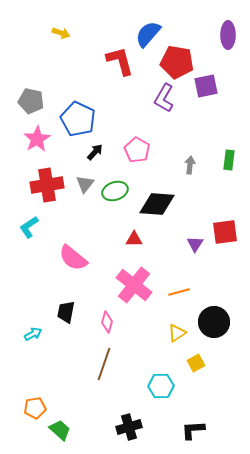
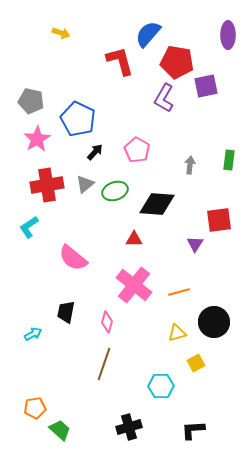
gray triangle: rotated 12 degrees clockwise
red square: moved 6 px left, 12 px up
yellow triangle: rotated 18 degrees clockwise
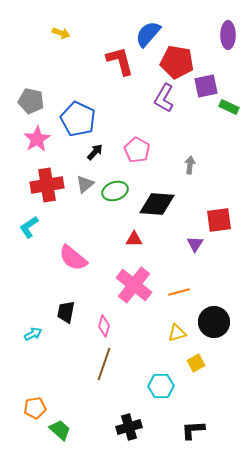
green rectangle: moved 53 px up; rotated 72 degrees counterclockwise
pink diamond: moved 3 px left, 4 px down
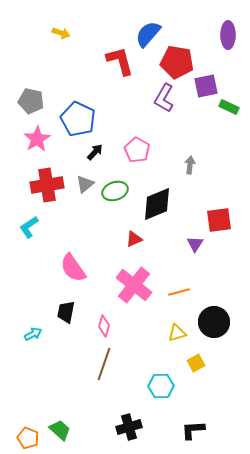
black diamond: rotated 27 degrees counterclockwise
red triangle: rotated 24 degrees counterclockwise
pink semicircle: moved 10 px down; rotated 16 degrees clockwise
orange pentagon: moved 7 px left, 30 px down; rotated 30 degrees clockwise
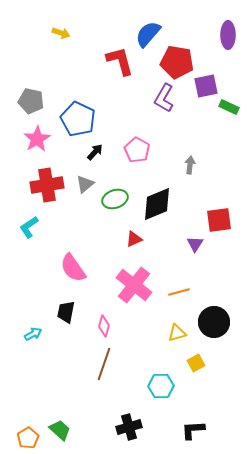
green ellipse: moved 8 px down
orange pentagon: rotated 20 degrees clockwise
